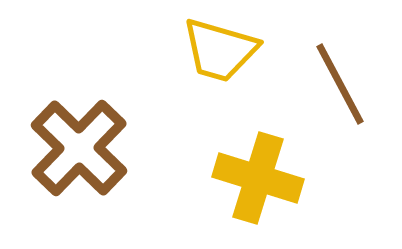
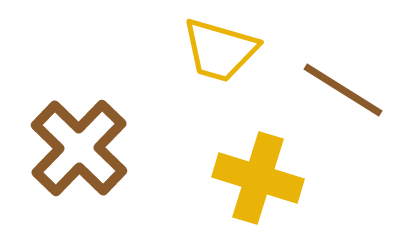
brown line: moved 3 px right, 6 px down; rotated 30 degrees counterclockwise
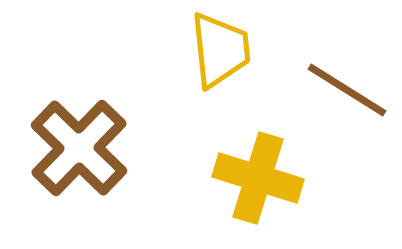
yellow trapezoid: rotated 112 degrees counterclockwise
brown line: moved 4 px right
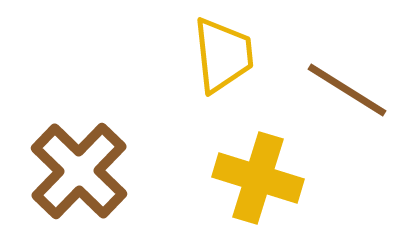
yellow trapezoid: moved 3 px right, 5 px down
brown cross: moved 23 px down
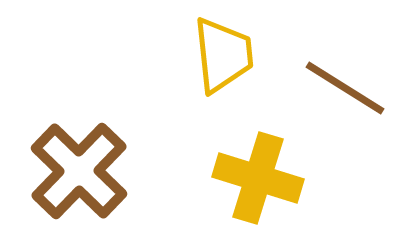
brown line: moved 2 px left, 2 px up
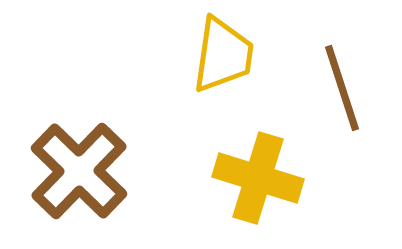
yellow trapezoid: rotated 14 degrees clockwise
brown line: moved 3 px left; rotated 40 degrees clockwise
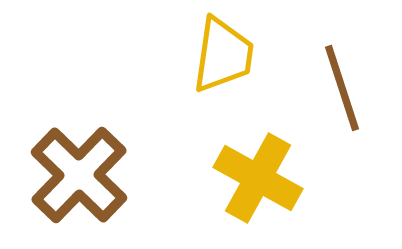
brown cross: moved 4 px down
yellow cross: rotated 12 degrees clockwise
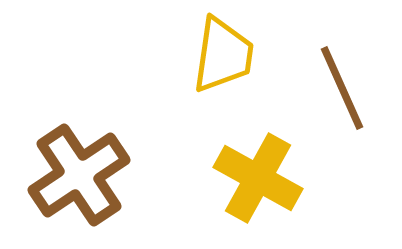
brown line: rotated 6 degrees counterclockwise
brown cross: rotated 12 degrees clockwise
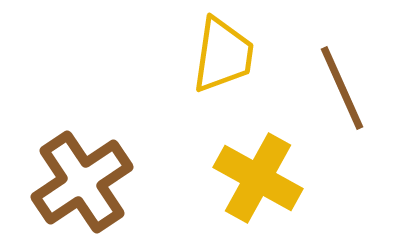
brown cross: moved 3 px right, 7 px down
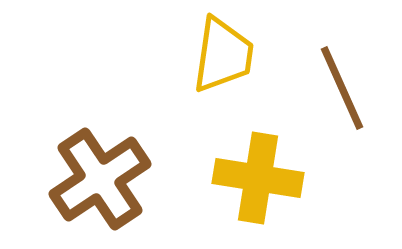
yellow cross: rotated 20 degrees counterclockwise
brown cross: moved 18 px right, 3 px up
